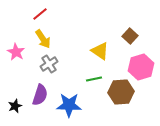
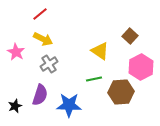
yellow arrow: rotated 30 degrees counterclockwise
pink hexagon: rotated 10 degrees counterclockwise
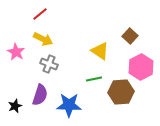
gray cross: rotated 36 degrees counterclockwise
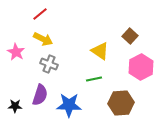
brown hexagon: moved 11 px down
black star: rotated 24 degrees clockwise
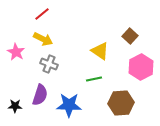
red line: moved 2 px right
